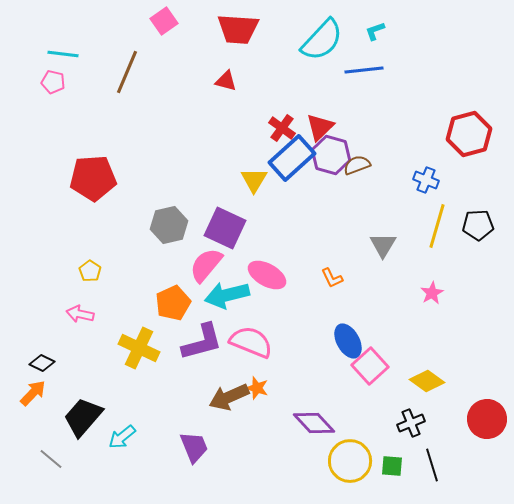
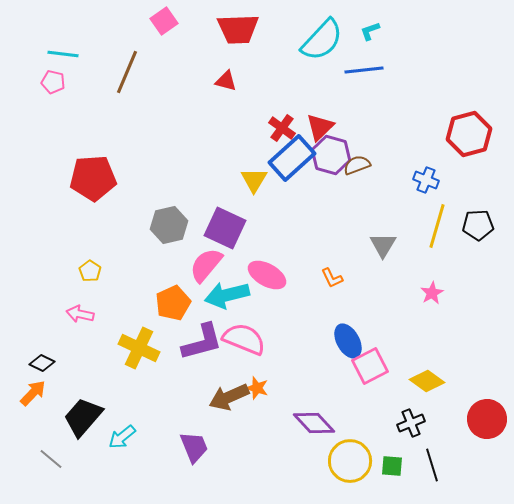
red trapezoid at (238, 29): rotated 6 degrees counterclockwise
cyan L-shape at (375, 31): moved 5 px left
pink semicircle at (251, 342): moved 7 px left, 3 px up
pink square at (370, 366): rotated 15 degrees clockwise
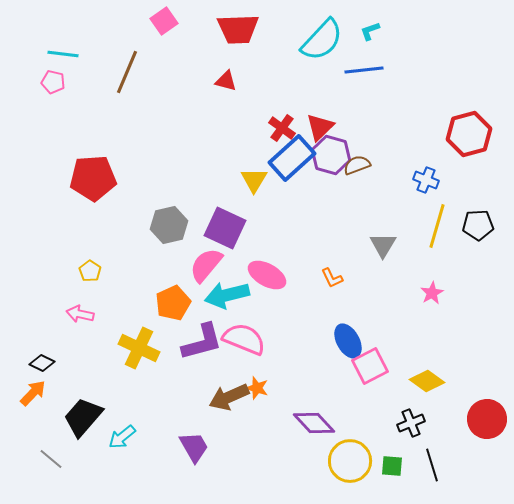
purple trapezoid at (194, 447): rotated 8 degrees counterclockwise
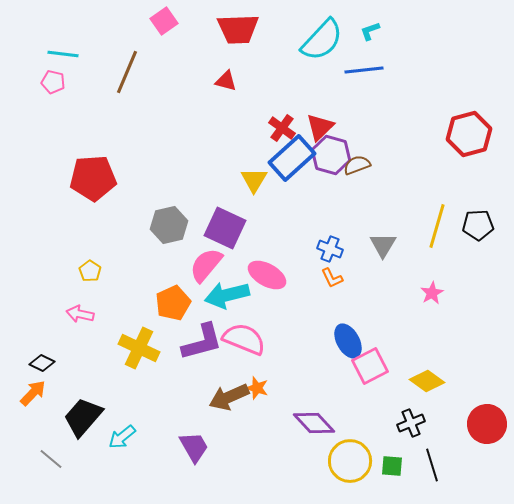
blue cross at (426, 180): moved 96 px left, 69 px down
red circle at (487, 419): moved 5 px down
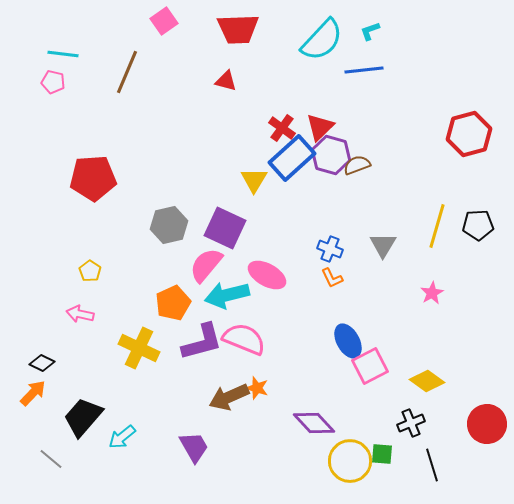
green square at (392, 466): moved 10 px left, 12 px up
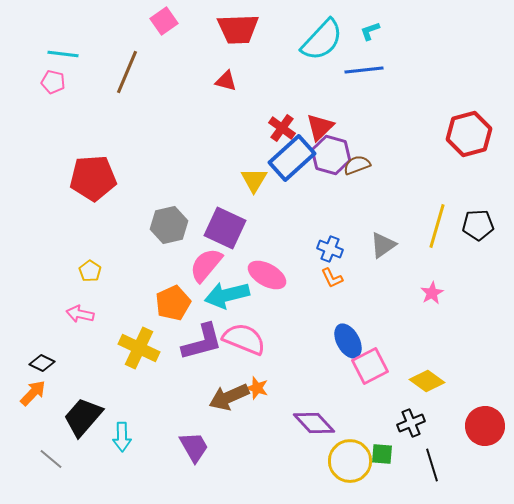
gray triangle at (383, 245): rotated 24 degrees clockwise
red circle at (487, 424): moved 2 px left, 2 px down
cyan arrow at (122, 437): rotated 52 degrees counterclockwise
